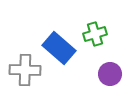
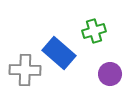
green cross: moved 1 px left, 3 px up
blue rectangle: moved 5 px down
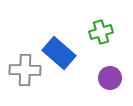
green cross: moved 7 px right, 1 px down
purple circle: moved 4 px down
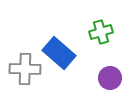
gray cross: moved 1 px up
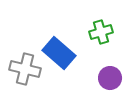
gray cross: rotated 12 degrees clockwise
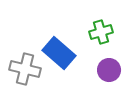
purple circle: moved 1 px left, 8 px up
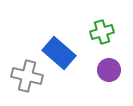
green cross: moved 1 px right
gray cross: moved 2 px right, 7 px down
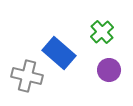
green cross: rotated 25 degrees counterclockwise
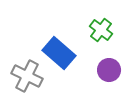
green cross: moved 1 px left, 2 px up; rotated 10 degrees counterclockwise
gray cross: rotated 12 degrees clockwise
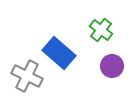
purple circle: moved 3 px right, 4 px up
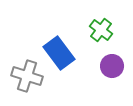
blue rectangle: rotated 12 degrees clockwise
gray cross: rotated 8 degrees counterclockwise
